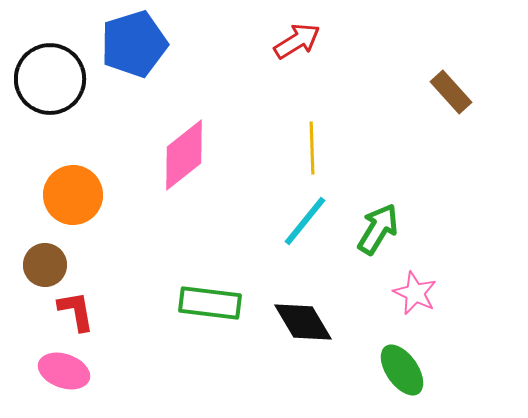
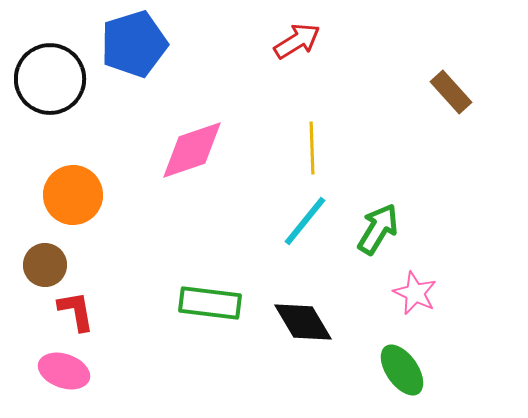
pink diamond: moved 8 px right, 5 px up; rotated 20 degrees clockwise
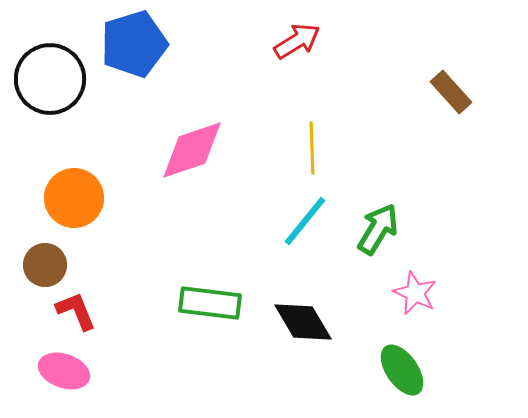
orange circle: moved 1 px right, 3 px down
red L-shape: rotated 12 degrees counterclockwise
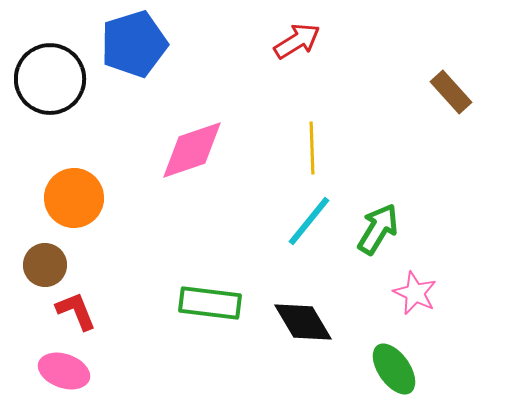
cyan line: moved 4 px right
green ellipse: moved 8 px left, 1 px up
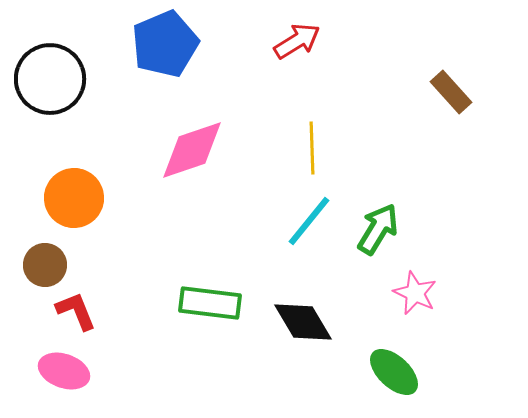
blue pentagon: moved 31 px right; rotated 6 degrees counterclockwise
green ellipse: moved 3 px down; rotated 12 degrees counterclockwise
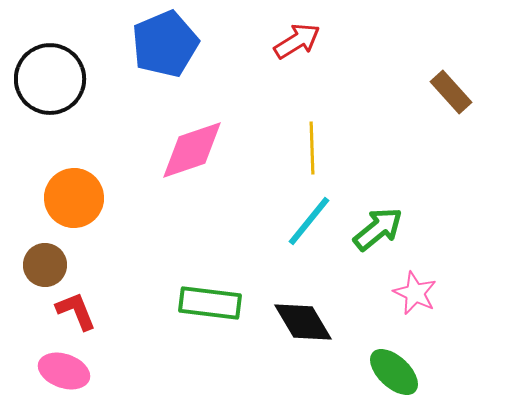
green arrow: rotated 20 degrees clockwise
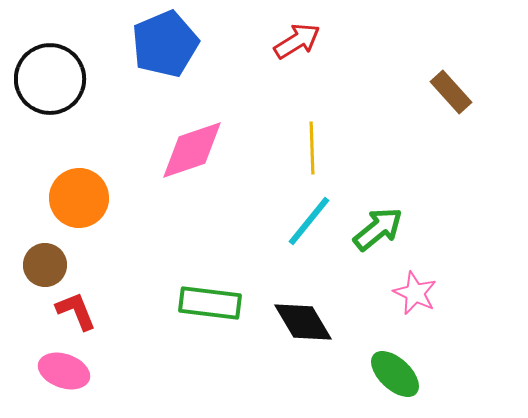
orange circle: moved 5 px right
green ellipse: moved 1 px right, 2 px down
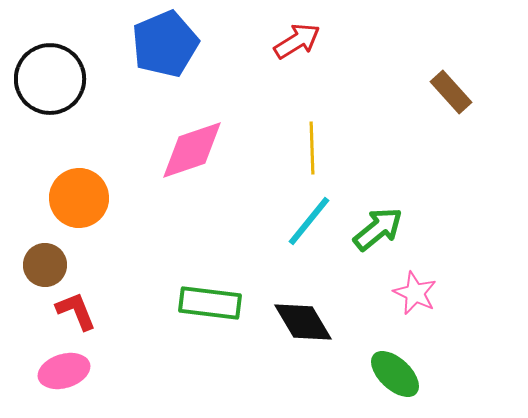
pink ellipse: rotated 36 degrees counterclockwise
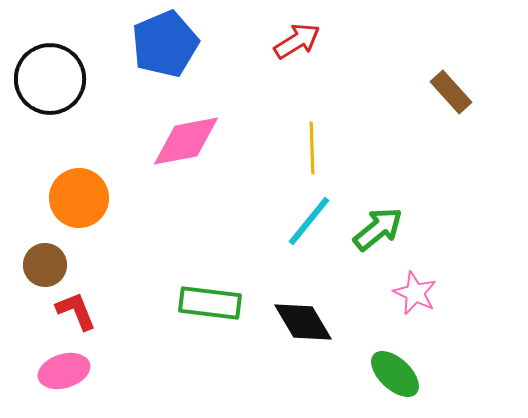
pink diamond: moved 6 px left, 9 px up; rotated 8 degrees clockwise
